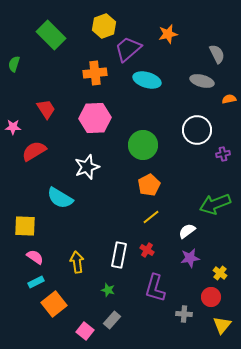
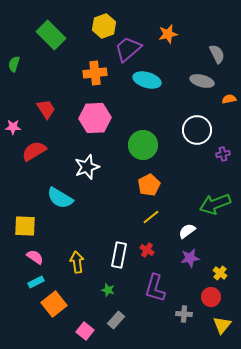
gray rectangle: moved 4 px right
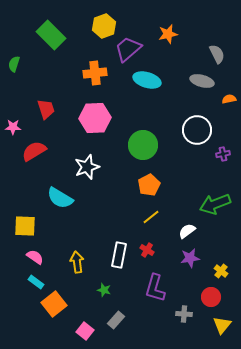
red trapezoid: rotated 15 degrees clockwise
yellow cross: moved 1 px right, 2 px up
cyan rectangle: rotated 63 degrees clockwise
green star: moved 4 px left
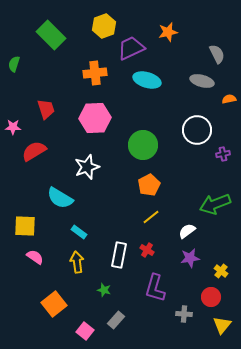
orange star: moved 2 px up
purple trapezoid: moved 3 px right, 1 px up; rotated 16 degrees clockwise
cyan rectangle: moved 43 px right, 50 px up
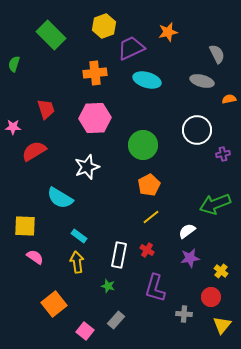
cyan rectangle: moved 4 px down
green star: moved 4 px right, 4 px up
